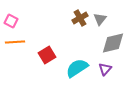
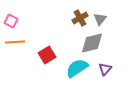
gray diamond: moved 21 px left
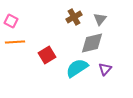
brown cross: moved 6 px left, 1 px up
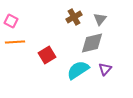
cyan semicircle: moved 1 px right, 2 px down
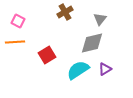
brown cross: moved 9 px left, 5 px up
pink square: moved 7 px right
purple triangle: rotated 16 degrees clockwise
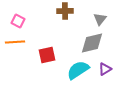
brown cross: moved 1 px up; rotated 28 degrees clockwise
red square: rotated 18 degrees clockwise
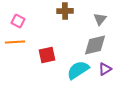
gray diamond: moved 3 px right, 2 px down
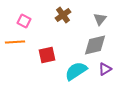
brown cross: moved 2 px left, 4 px down; rotated 35 degrees counterclockwise
pink square: moved 6 px right
cyan semicircle: moved 2 px left, 1 px down
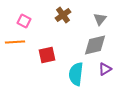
cyan semicircle: moved 3 px down; rotated 50 degrees counterclockwise
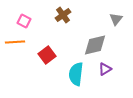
gray triangle: moved 16 px right
red square: rotated 24 degrees counterclockwise
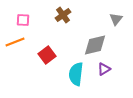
pink square: moved 1 px left, 1 px up; rotated 24 degrees counterclockwise
orange line: rotated 18 degrees counterclockwise
purple triangle: moved 1 px left
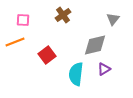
gray triangle: moved 3 px left
